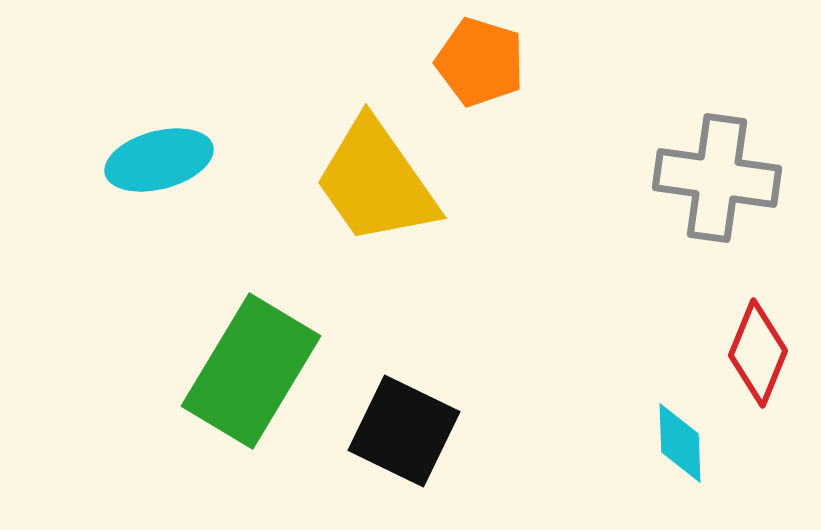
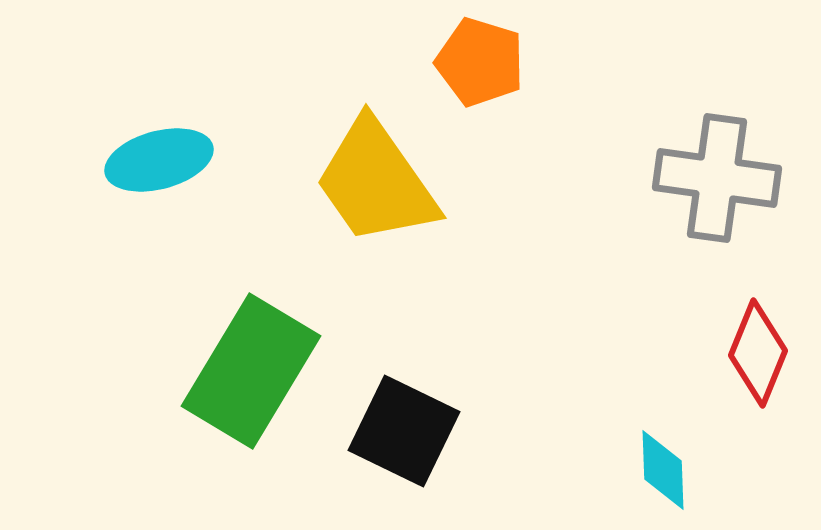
cyan diamond: moved 17 px left, 27 px down
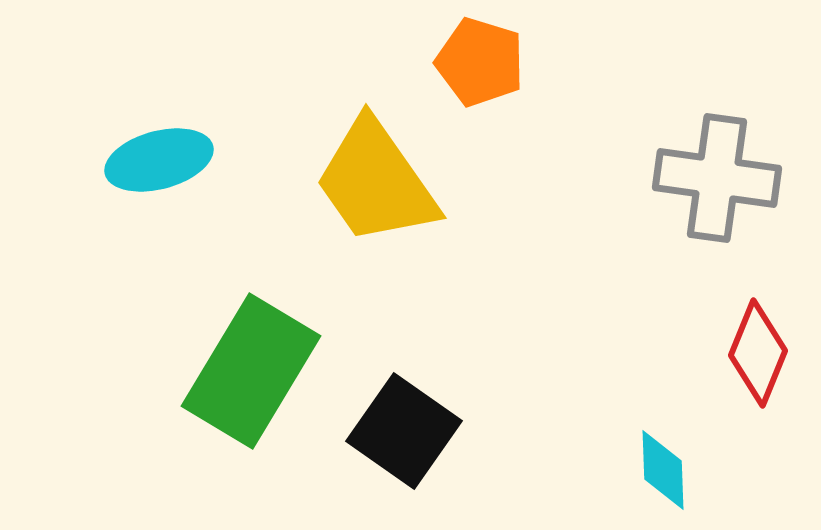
black square: rotated 9 degrees clockwise
